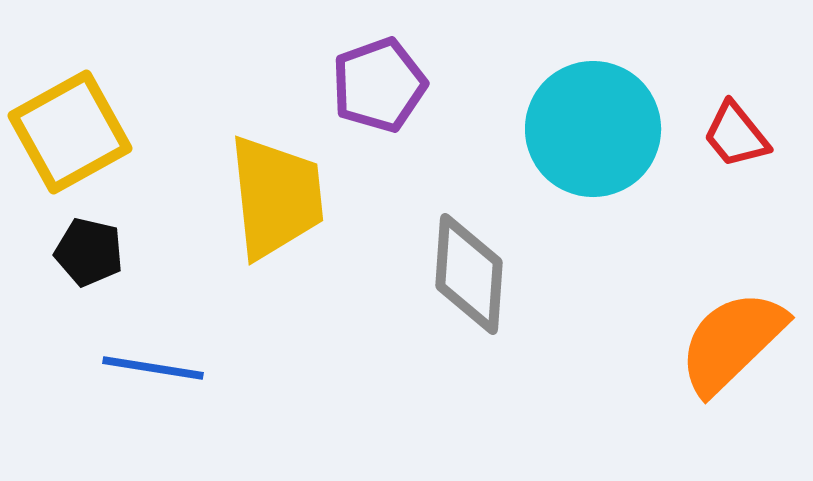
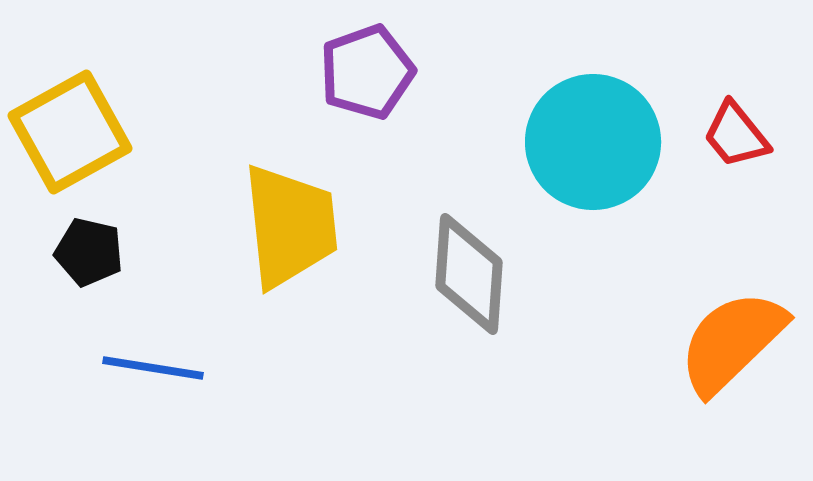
purple pentagon: moved 12 px left, 13 px up
cyan circle: moved 13 px down
yellow trapezoid: moved 14 px right, 29 px down
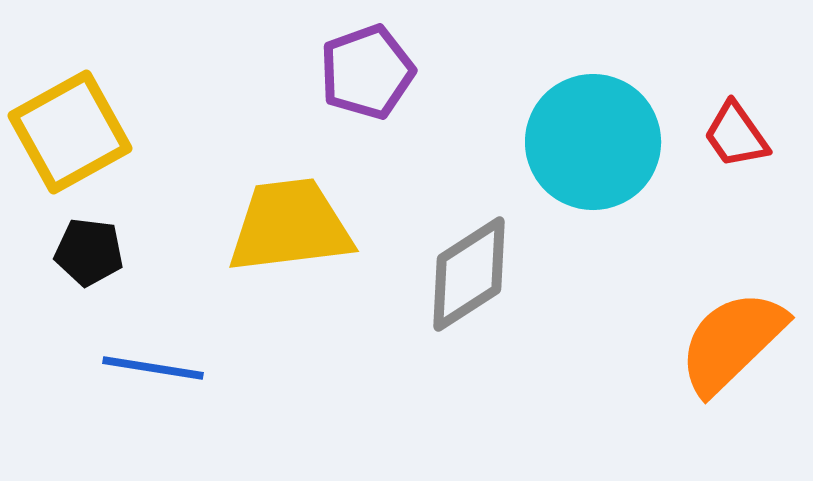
red trapezoid: rotated 4 degrees clockwise
yellow trapezoid: rotated 91 degrees counterclockwise
black pentagon: rotated 6 degrees counterclockwise
gray diamond: rotated 53 degrees clockwise
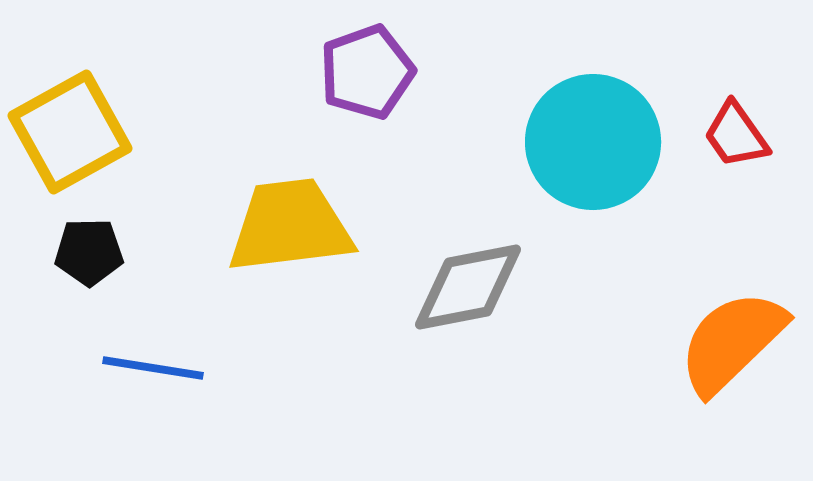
black pentagon: rotated 8 degrees counterclockwise
gray diamond: moved 1 px left, 13 px down; rotated 22 degrees clockwise
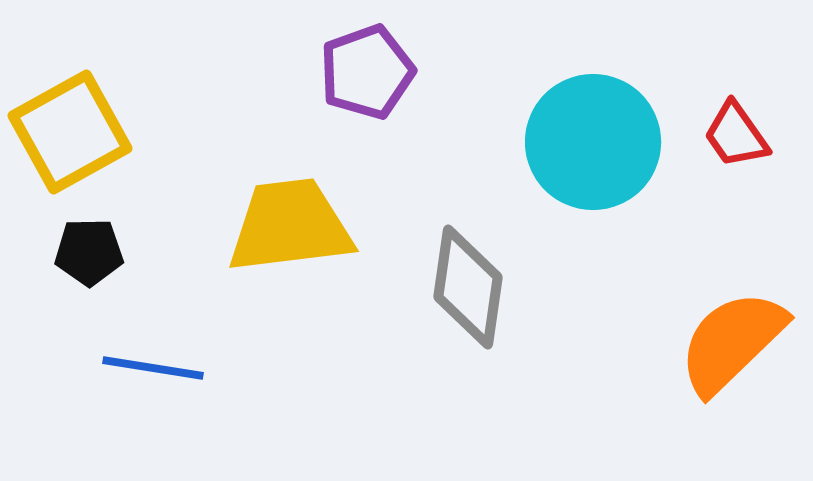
gray diamond: rotated 71 degrees counterclockwise
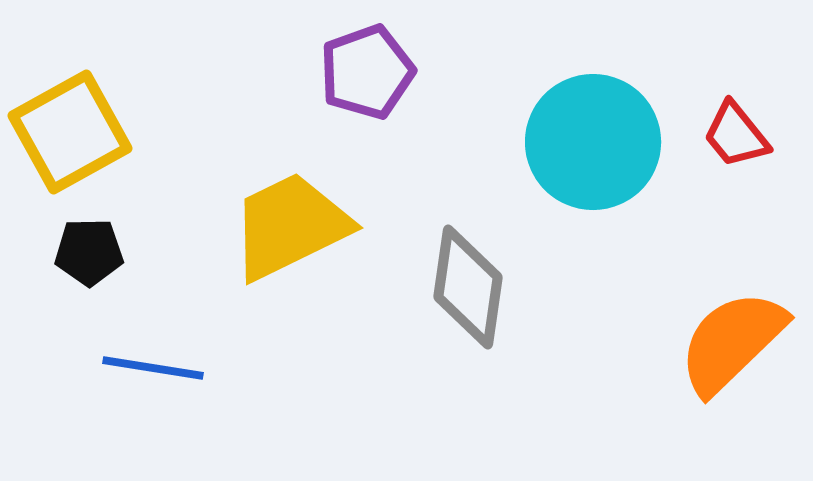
red trapezoid: rotated 4 degrees counterclockwise
yellow trapezoid: rotated 19 degrees counterclockwise
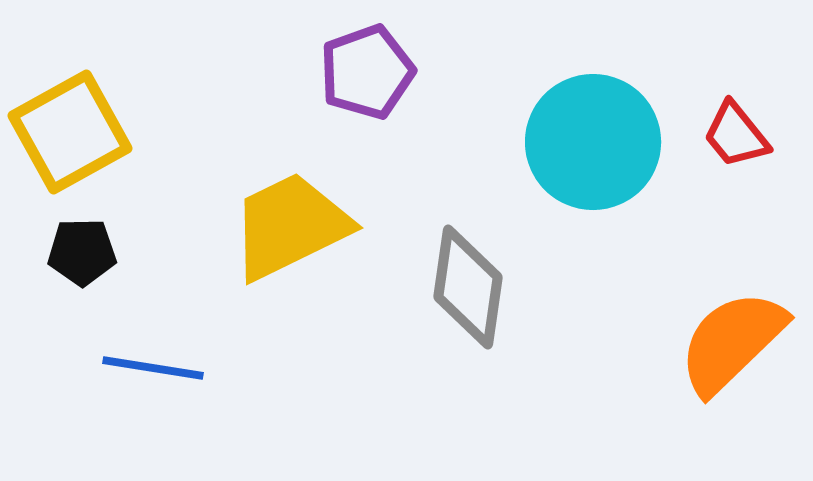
black pentagon: moved 7 px left
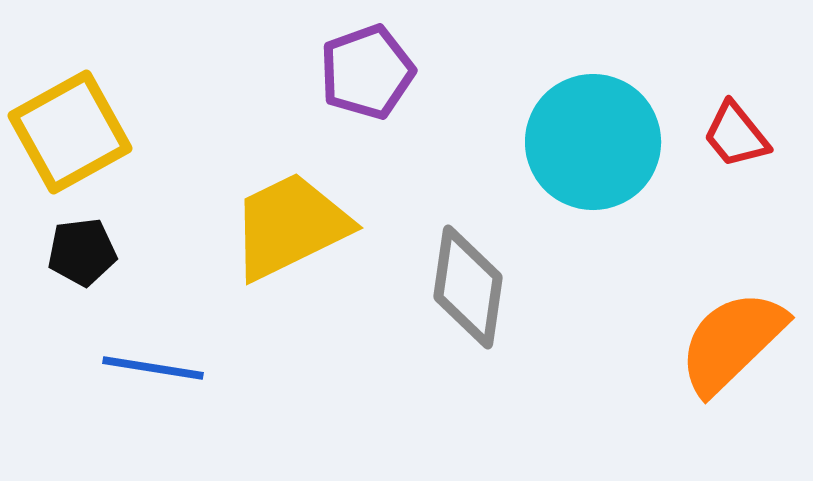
black pentagon: rotated 6 degrees counterclockwise
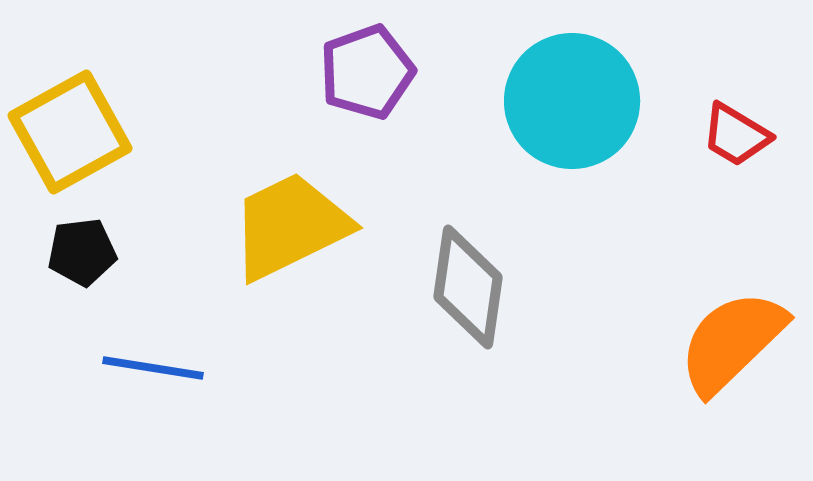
red trapezoid: rotated 20 degrees counterclockwise
cyan circle: moved 21 px left, 41 px up
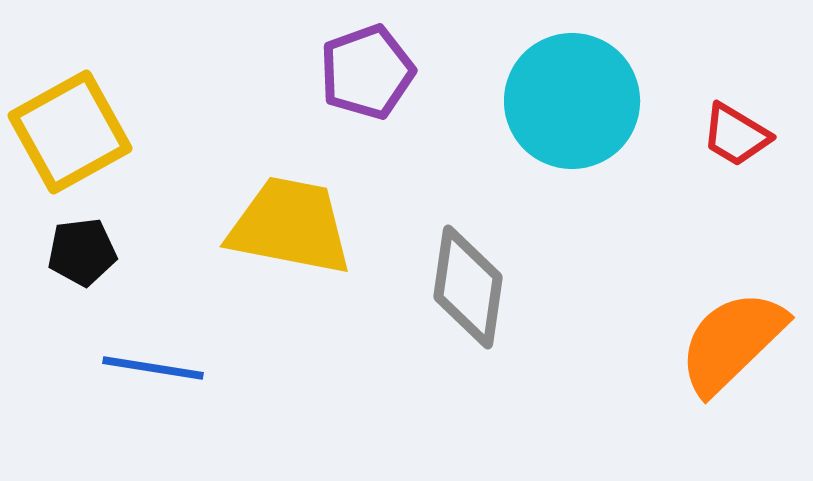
yellow trapezoid: rotated 37 degrees clockwise
